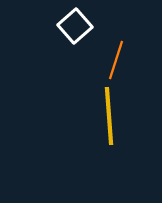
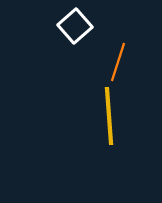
orange line: moved 2 px right, 2 px down
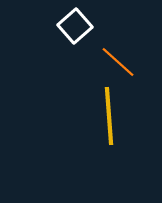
orange line: rotated 66 degrees counterclockwise
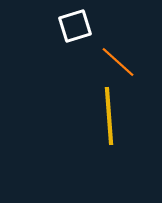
white square: rotated 24 degrees clockwise
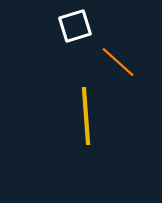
yellow line: moved 23 px left
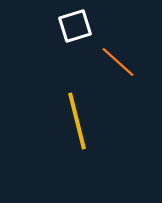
yellow line: moved 9 px left, 5 px down; rotated 10 degrees counterclockwise
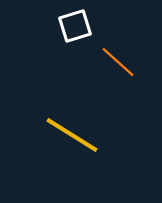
yellow line: moved 5 px left, 14 px down; rotated 44 degrees counterclockwise
